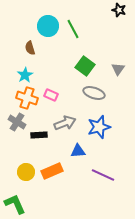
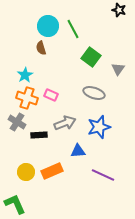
brown semicircle: moved 11 px right
green square: moved 6 px right, 9 px up
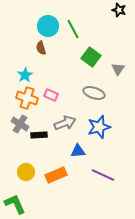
gray cross: moved 3 px right, 2 px down
orange rectangle: moved 4 px right, 4 px down
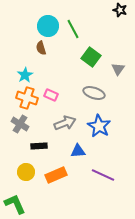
black star: moved 1 px right
blue star: moved 1 px up; rotated 25 degrees counterclockwise
black rectangle: moved 11 px down
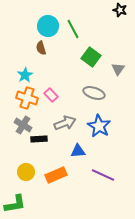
pink rectangle: rotated 24 degrees clockwise
gray cross: moved 3 px right, 1 px down
black rectangle: moved 7 px up
green L-shape: rotated 105 degrees clockwise
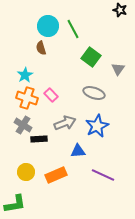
blue star: moved 2 px left; rotated 15 degrees clockwise
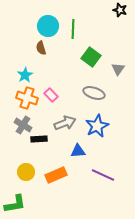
green line: rotated 30 degrees clockwise
